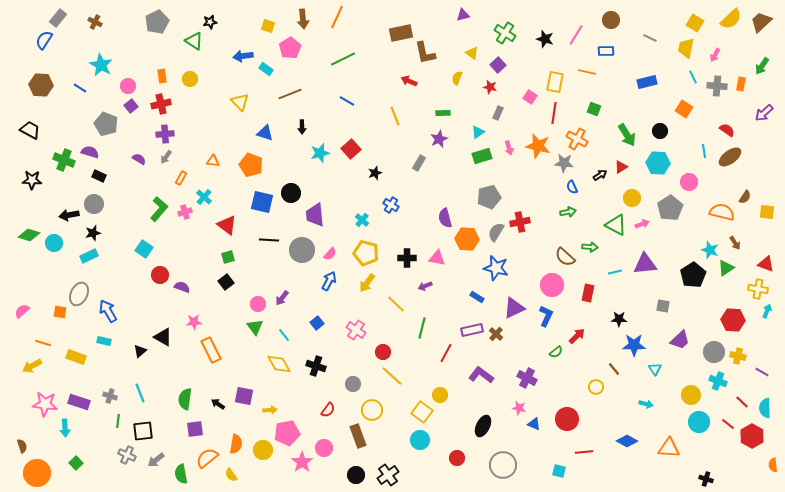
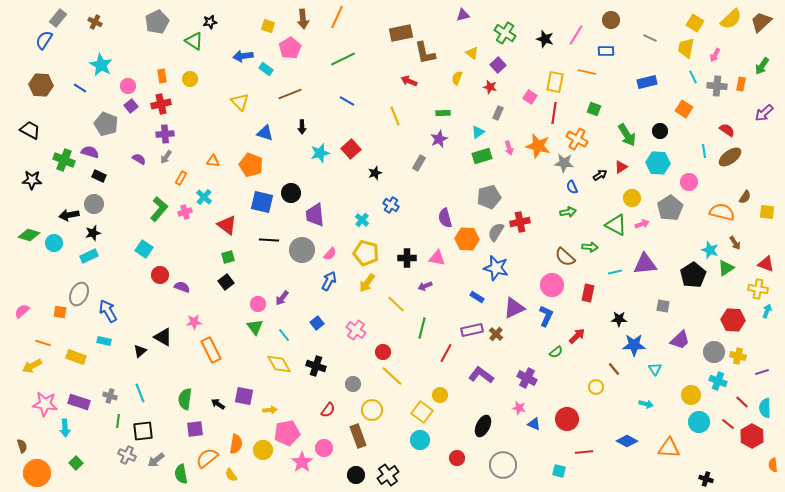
purple line at (762, 372): rotated 48 degrees counterclockwise
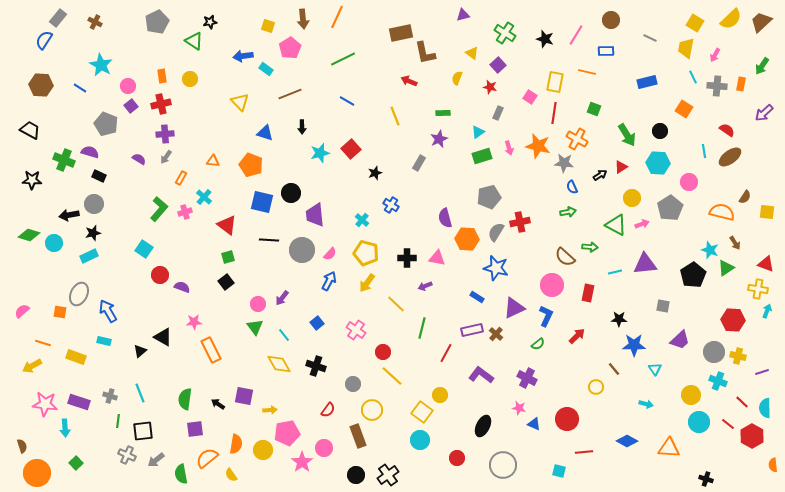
green semicircle at (556, 352): moved 18 px left, 8 px up
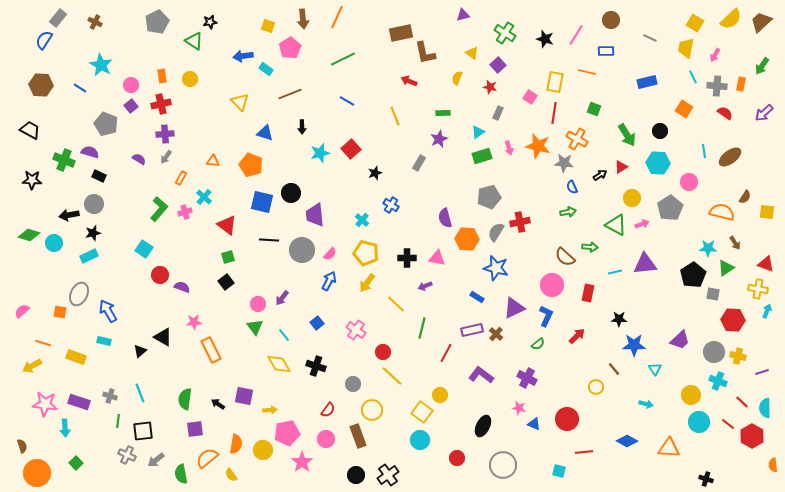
pink circle at (128, 86): moved 3 px right, 1 px up
red semicircle at (727, 130): moved 2 px left, 17 px up
cyan star at (710, 250): moved 2 px left, 2 px up; rotated 18 degrees counterclockwise
gray square at (663, 306): moved 50 px right, 12 px up
pink circle at (324, 448): moved 2 px right, 9 px up
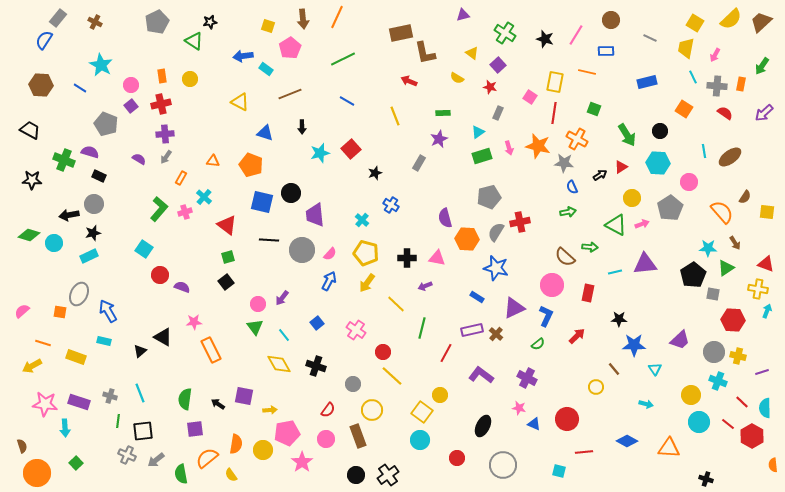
yellow semicircle at (457, 78): rotated 80 degrees counterclockwise
yellow triangle at (240, 102): rotated 18 degrees counterclockwise
orange semicircle at (722, 212): rotated 35 degrees clockwise
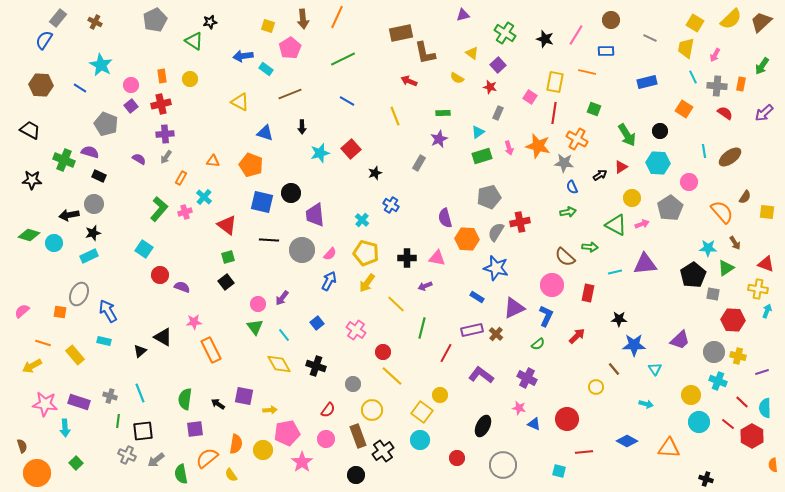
gray pentagon at (157, 22): moved 2 px left, 2 px up
yellow rectangle at (76, 357): moved 1 px left, 2 px up; rotated 30 degrees clockwise
black cross at (388, 475): moved 5 px left, 24 px up
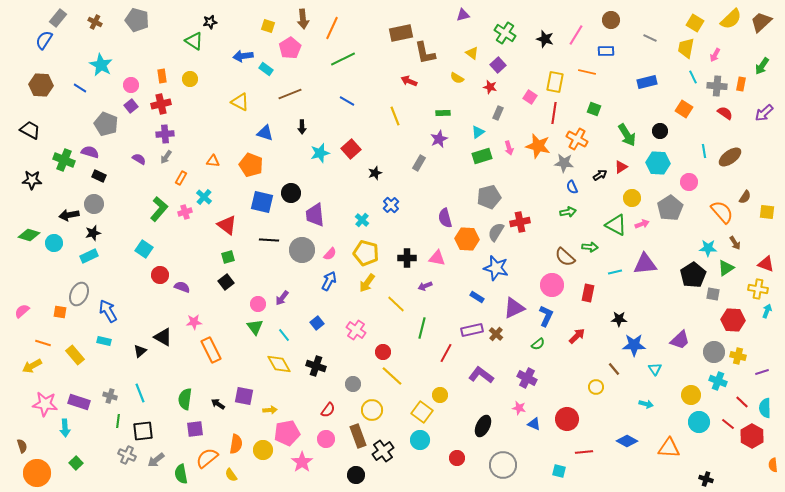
orange line at (337, 17): moved 5 px left, 11 px down
gray pentagon at (155, 20): moved 18 px left; rotated 30 degrees counterclockwise
blue cross at (391, 205): rotated 14 degrees clockwise
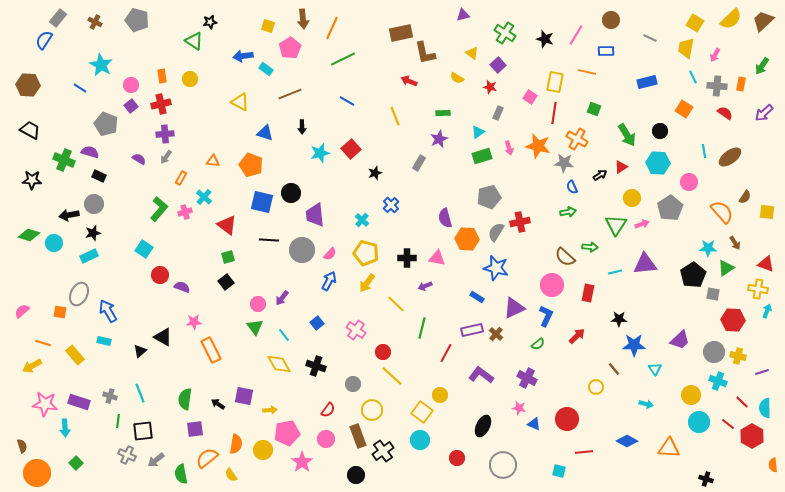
brown trapezoid at (761, 22): moved 2 px right, 1 px up
brown hexagon at (41, 85): moved 13 px left
green triangle at (616, 225): rotated 35 degrees clockwise
